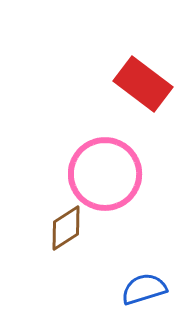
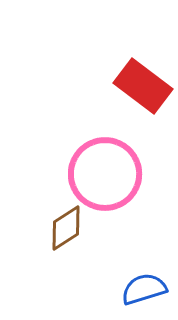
red rectangle: moved 2 px down
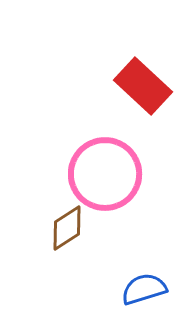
red rectangle: rotated 6 degrees clockwise
brown diamond: moved 1 px right
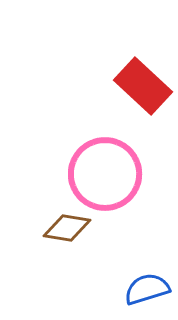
brown diamond: rotated 42 degrees clockwise
blue semicircle: moved 3 px right
